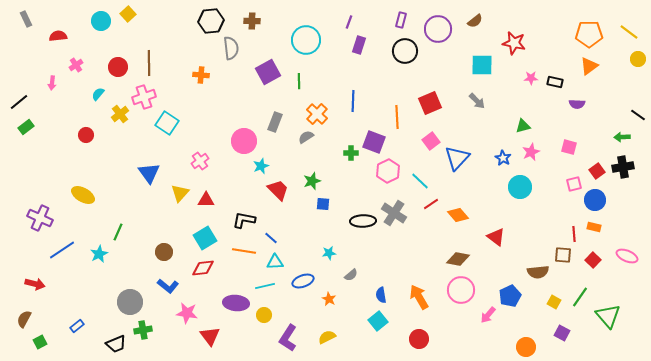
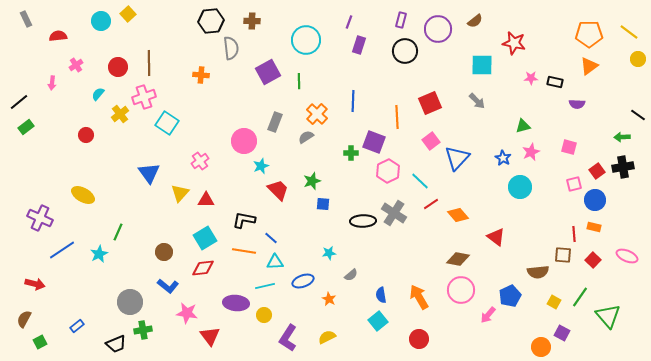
orange circle at (526, 347): moved 15 px right
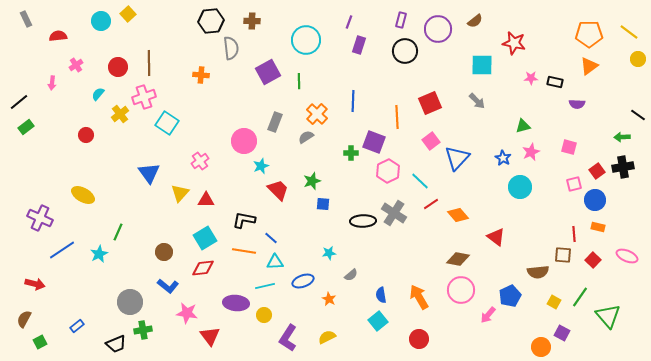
orange rectangle at (594, 227): moved 4 px right
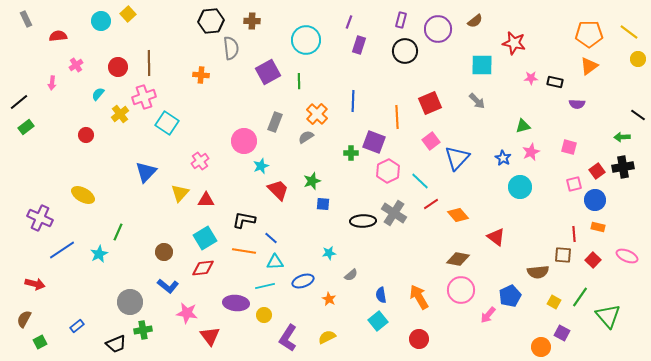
blue triangle at (149, 173): moved 3 px left, 1 px up; rotated 20 degrees clockwise
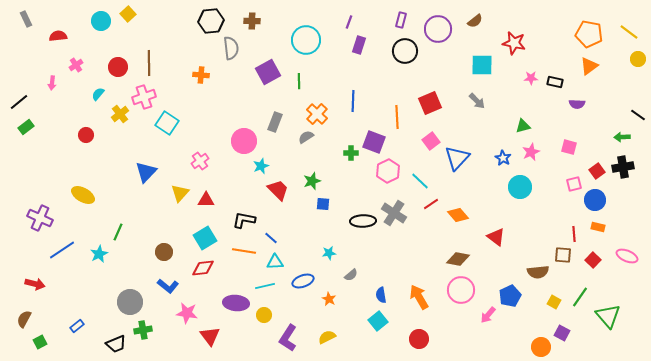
orange pentagon at (589, 34): rotated 12 degrees clockwise
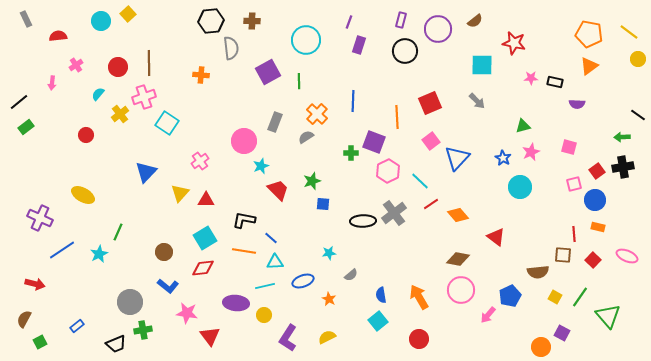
gray cross at (394, 213): rotated 20 degrees clockwise
yellow square at (554, 302): moved 1 px right, 5 px up
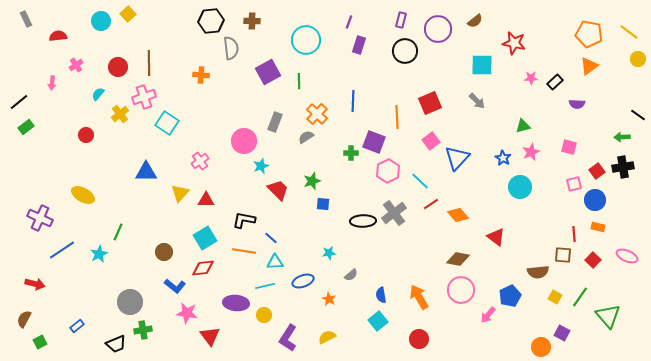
black rectangle at (555, 82): rotated 56 degrees counterclockwise
blue triangle at (146, 172): rotated 45 degrees clockwise
blue L-shape at (168, 286): moved 7 px right
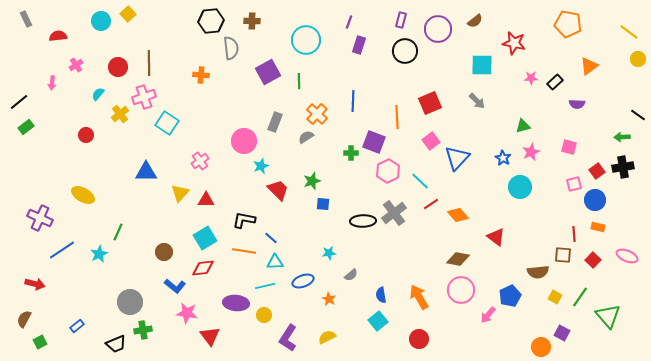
orange pentagon at (589, 34): moved 21 px left, 10 px up
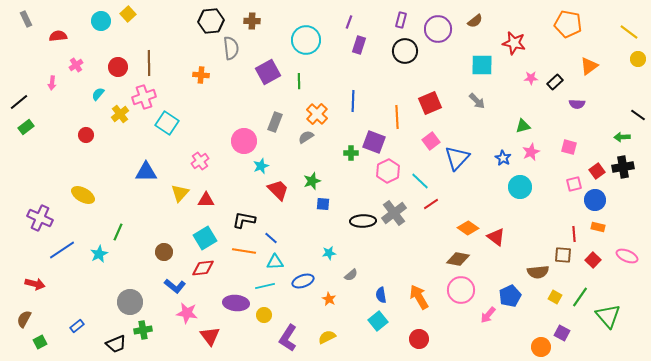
orange diamond at (458, 215): moved 10 px right, 13 px down; rotated 15 degrees counterclockwise
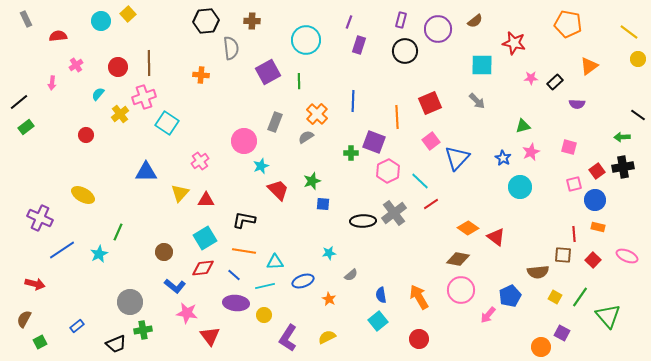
black hexagon at (211, 21): moved 5 px left
blue line at (271, 238): moved 37 px left, 37 px down
